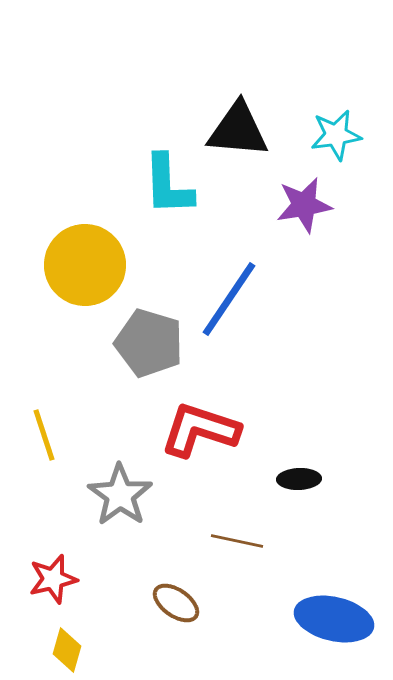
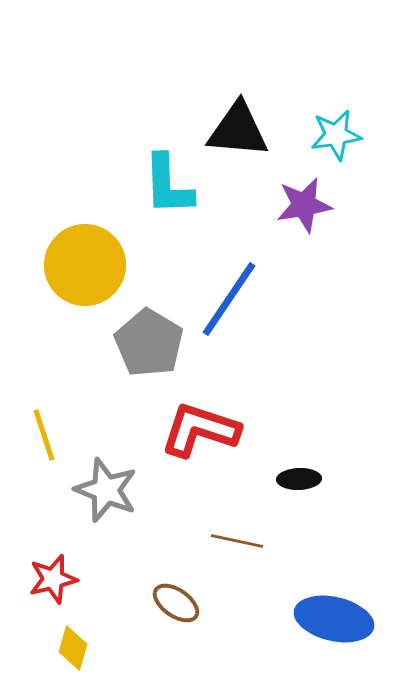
gray pentagon: rotated 14 degrees clockwise
gray star: moved 14 px left, 5 px up; rotated 14 degrees counterclockwise
yellow diamond: moved 6 px right, 2 px up
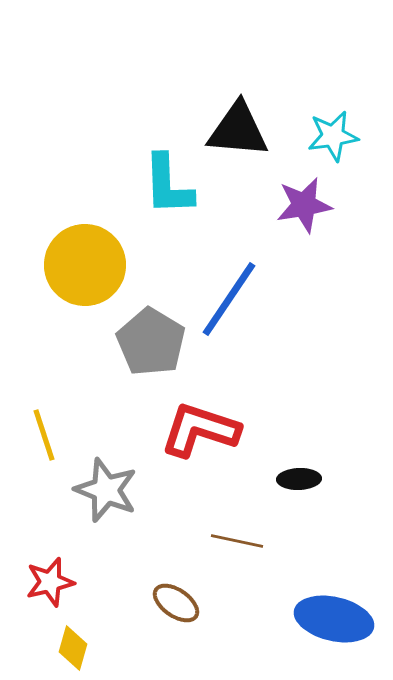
cyan star: moved 3 px left, 1 px down
gray pentagon: moved 2 px right, 1 px up
red star: moved 3 px left, 3 px down
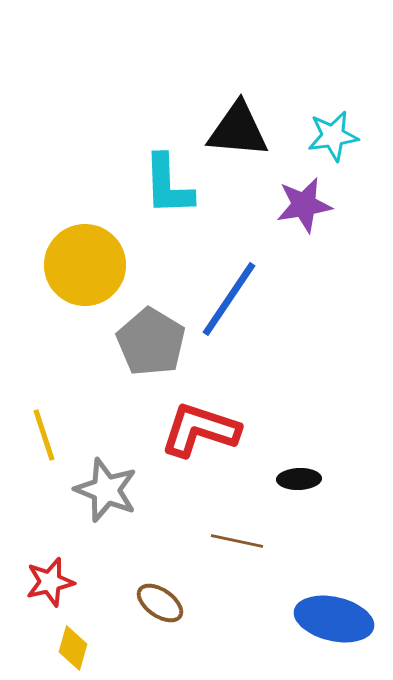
brown ellipse: moved 16 px left
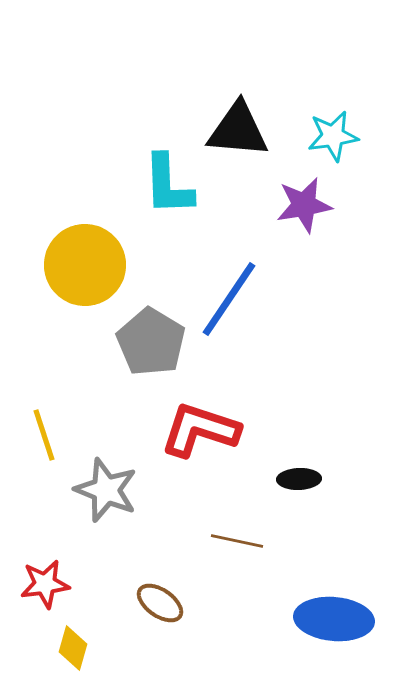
red star: moved 5 px left, 2 px down; rotated 6 degrees clockwise
blue ellipse: rotated 8 degrees counterclockwise
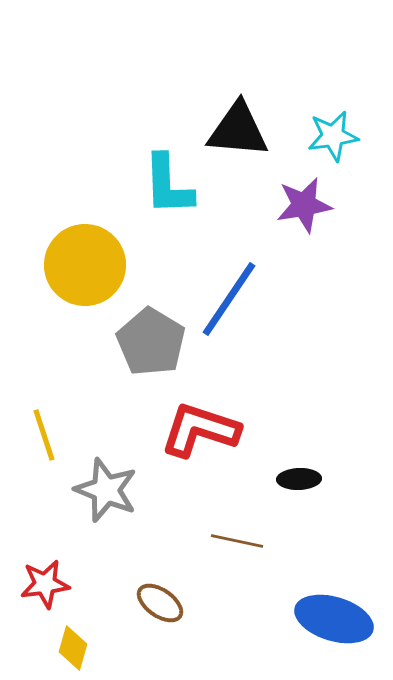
blue ellipse: rotated 12 degrees clockwise
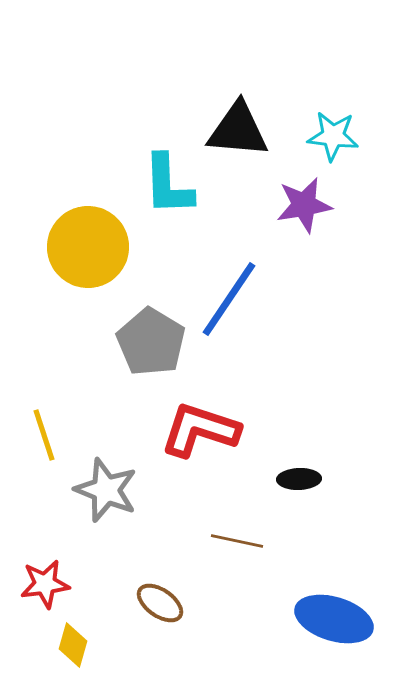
cyan star: rotated 15 degrees clockwise
yellow circle: moved 3 px right, 18 px up
yellow diamond: moved 3 px up
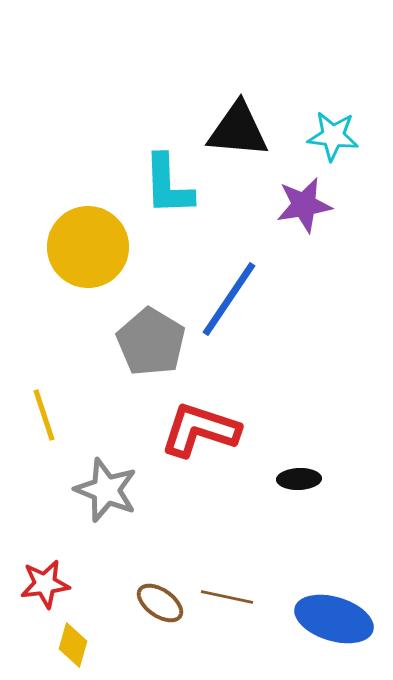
yellow line: moved 20 px up
brown line: moved 10 px left, 56 px down
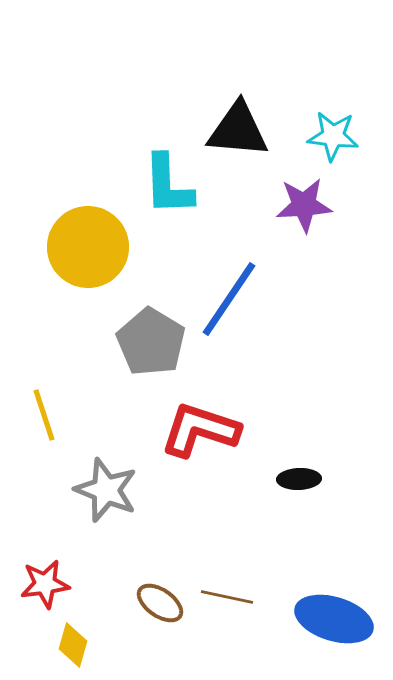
purple star: rotated 6 degrees clockwise
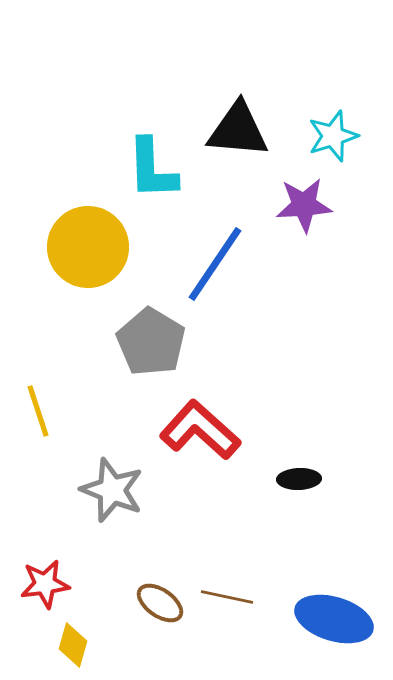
cyan star: rotated 24 degrees counterclockwise
cyan L-shape: moved 16 px left, 16 px up
blue line: moved 14 px left, 35 px up
yellow line: moved 6 px left, 4 px up
red L-shape: rotated 24 degrees clockwise
gray star: moved 6 px right
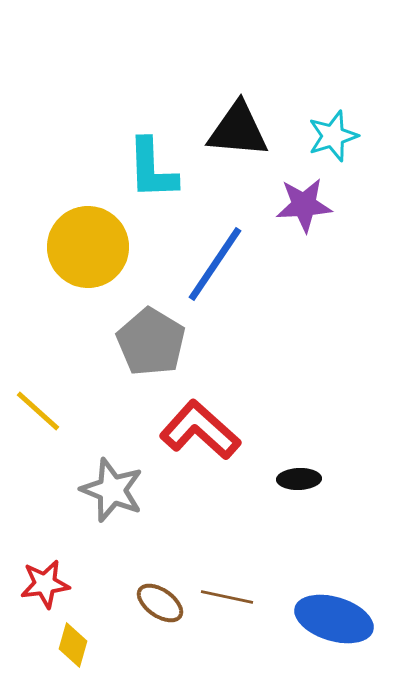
yellow line: rotated 30 degrees counterclockwise
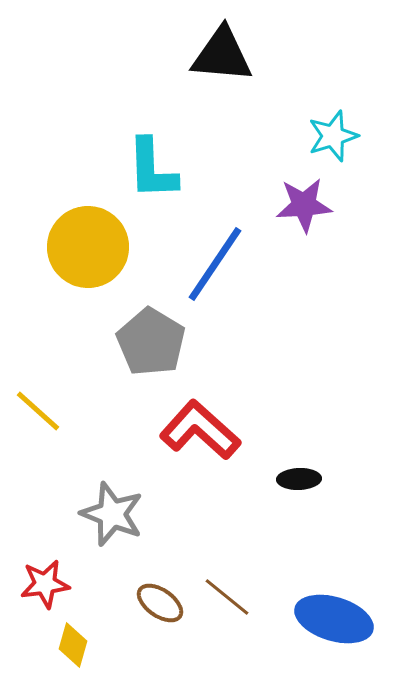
black triangle: moved 16 px left, 75 px up
gray star: moved 24 px down
brown line: rotated 27 degrees clockwise
